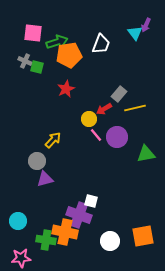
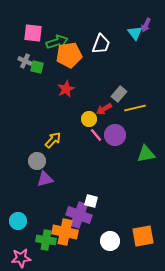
purple circle: moved 2 px left, 2 px up
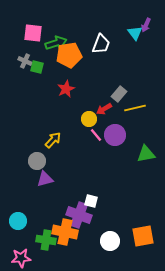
green arrow: moved 1 px left, 1 px down
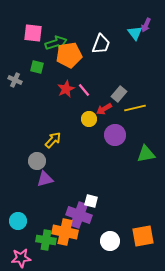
gray cross: moved 10 px left, 19 px down
pink line: moved 12 px left, 45 px up
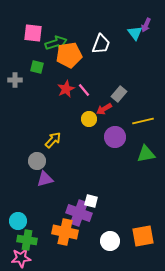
gray cross: rotated 24 degrees counterclockwise
yellow line: moved 8 px right, 13 px down
purple circle: moved 2 px down
purple cross: moved 2 px up
green cross: moved 19 px left
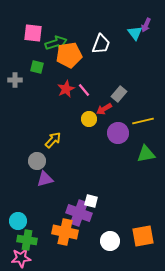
purple circle: moved 3 px right, 4 px up
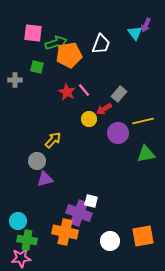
red star: moved 1 px right, 3 px down; rotated 18 degrees counterclockwise
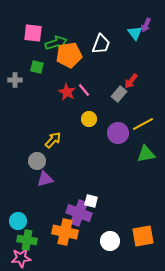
red arrow: moved 27 px right, 28 px up; rotated 21 degrees counterclockwise
yellow line: moved 3 px down; rotated 15 degrees counterclockwise
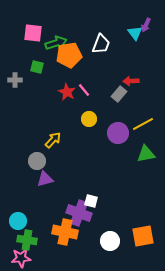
red arrow: rotated 49 degrees clockwise
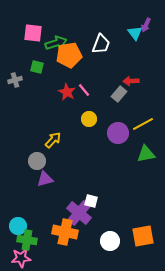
gray cross: rotated 16 degrees counterclockwise
purple cross: rotated 20 degrees clockwise
cyan circle: moved 5 px down
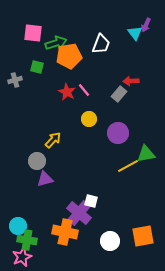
orange pentagon: moved 1 px down
yellow line: moved 15 px left, 42 px down
pink star: moved 1 px right, 1 px up; rotated 18 degrees counterclockwise
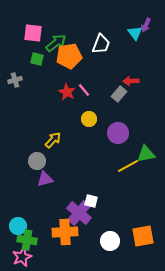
green arrow: rotated 20 degrees counterclockwise
green square: moved 8 px up
orange cross: rotated 15 degrees counterclockwise
